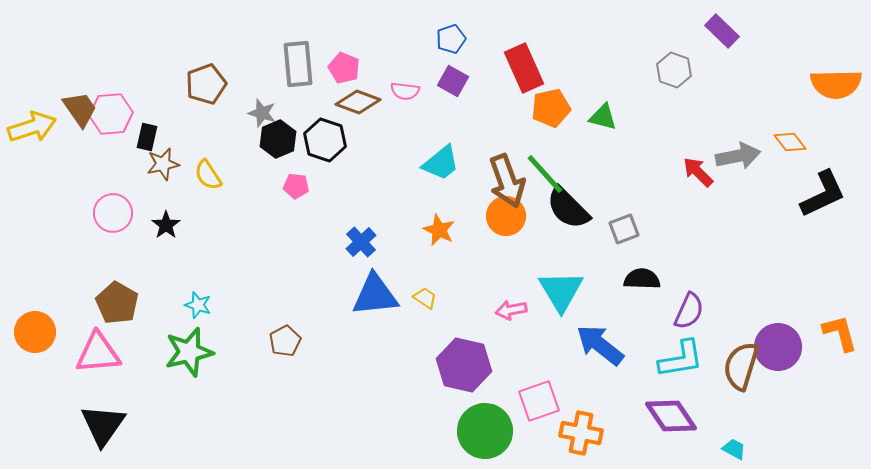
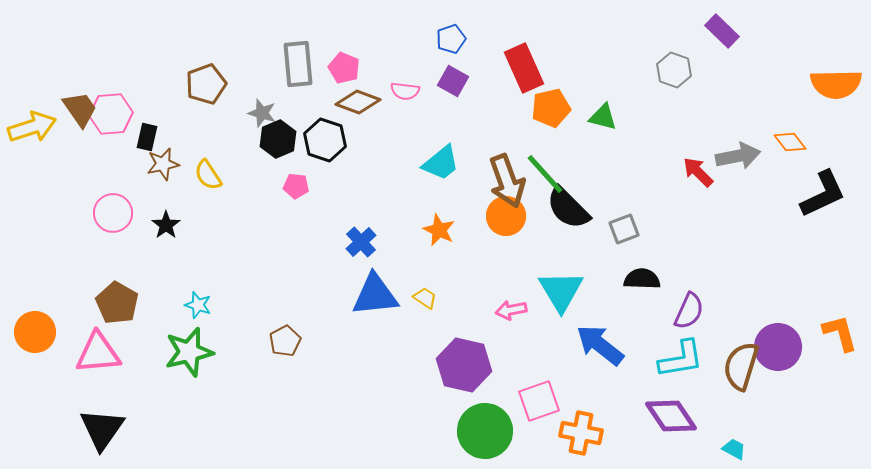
black triangle at (103, 425): moved 1 px left, 4 px down
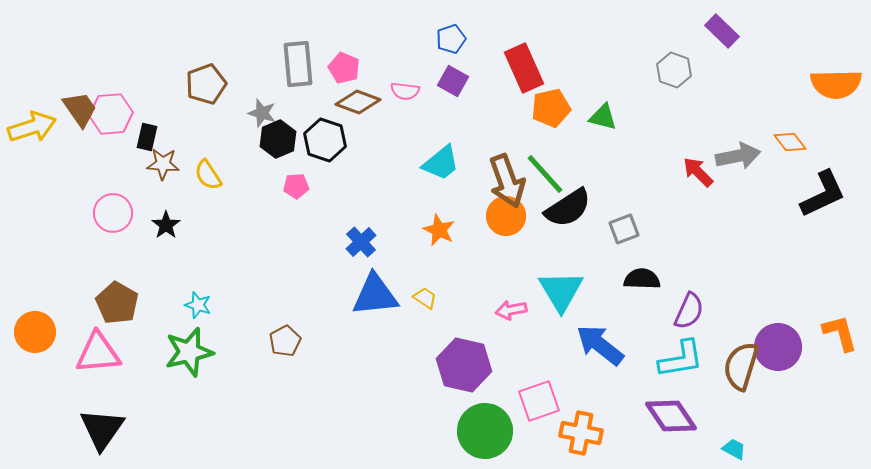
brown star at (163, 164): rotated 16 degrees clockwise
pink pentagon at (296, 186): rotated 10 degrees counterclockwise
black semicircle at (568, 208): rotated 78 degrees counterclockwise
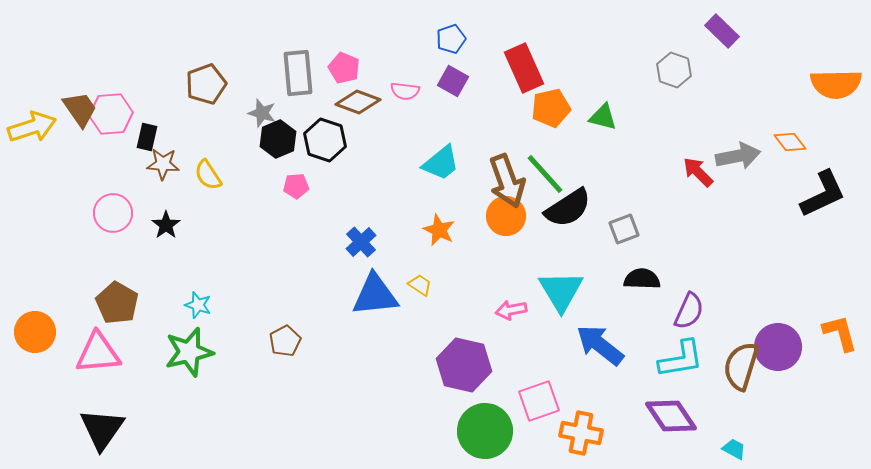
gray rectangle at (298, 64): moved 9 px down
yellow trapezoid at (425, 298): moved 5 px left, 13 px up
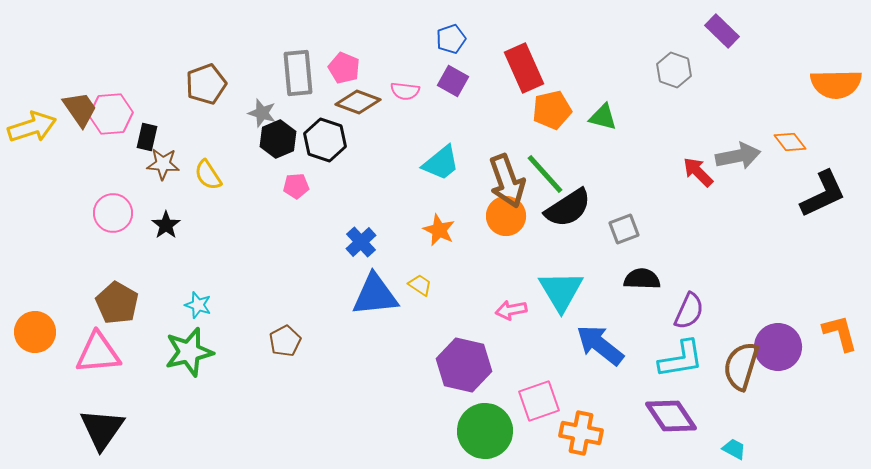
orange pentagon at (551, 108): moved 1 px right, 2 px down
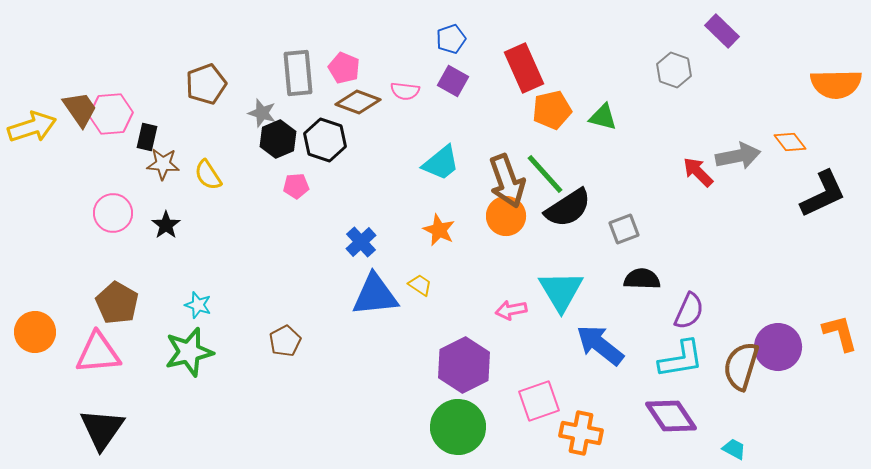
purple hexagon at (464, 365): rotated 20 degrees clockwise
green circle at (485, 431): moved 27 px left, 4 px up
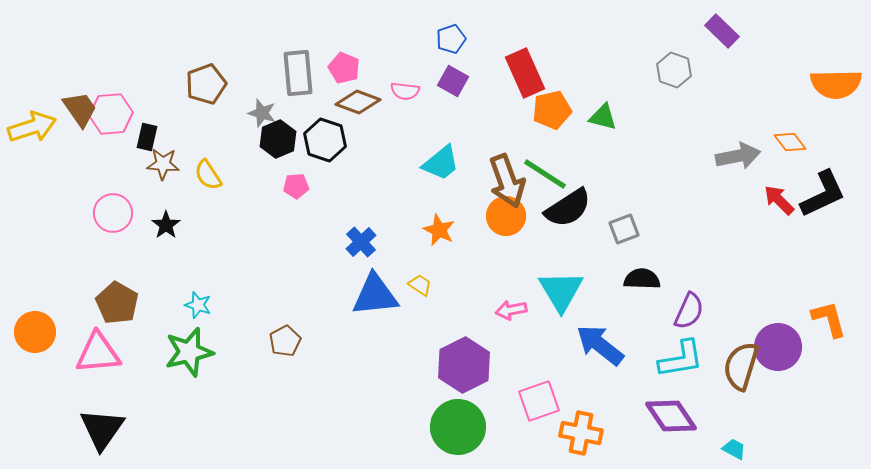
red rectangle at (524, 68): moved 1 px right, 5 px down
red arrow at (698, 172): moved 81 px right, 28 px down
green line at (545, 174): rotated 15 degrees counterclockwise
orange L-shape at (840, 333): moved 11 px left, 14 px up
